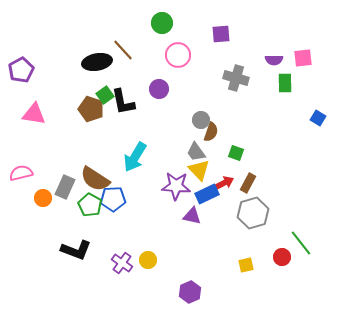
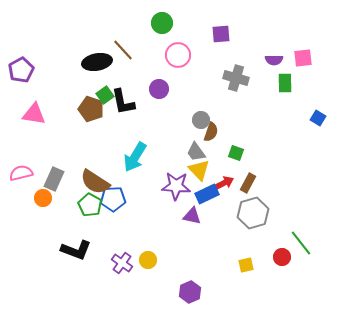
brown semicircle at (95, 179): moved 3 px down
gray rectangle at (65, 187): moved 11 px left, 8 px up
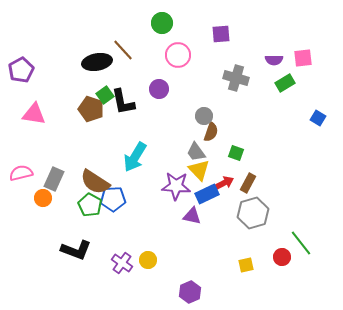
green rectangle at (285, 83): rotated 60 degrees clockwise
gray circle at (201, 120): moved 3 px right, 4 px up
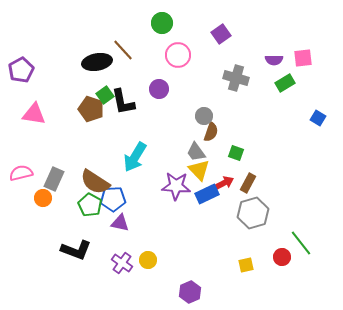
purple square at (221, 34): rotated 30 degrees counterclockwise
purple triangle at (192, 216): moved 72 px left, 7 px down
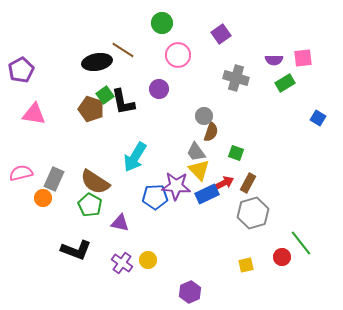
brown line at (123, 50): rotated 15 degrees counterclockwise
blue pentagon at (113, 199): moved 42 px right, 2 px up
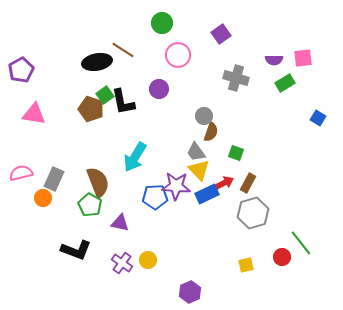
brown semicircle at (95, 182): moved 3 px right; rotated 144 degrees counterclockwise
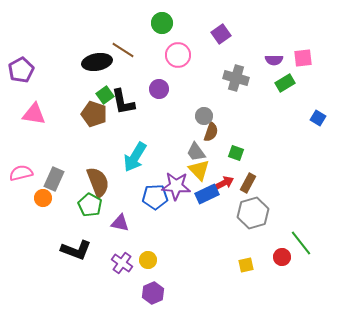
brown pentagon at (91, 109): moved 3 px right, 5 px down
purple hexagon at (190, 292): moved 37 px left, 1 px down
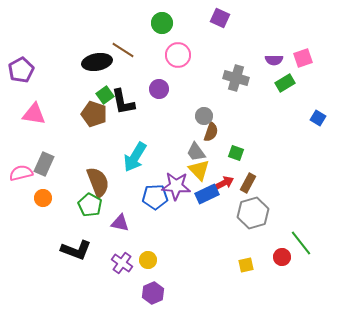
purple square at (221, 34): moved 1 px left, 16 px up; rotated 30 degrees counterclockwise
pink square at (303, 58): rotated 12 degrees counterclockwise
gray rectangle at (54, 179): moved 10 px left, 15 px up
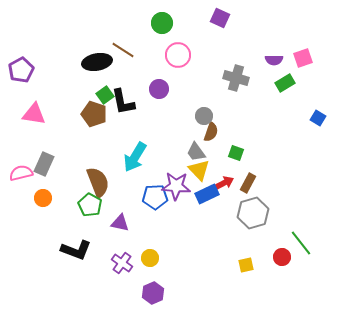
yellow circle at (148, 260): moved 2 px right, 2 px up
